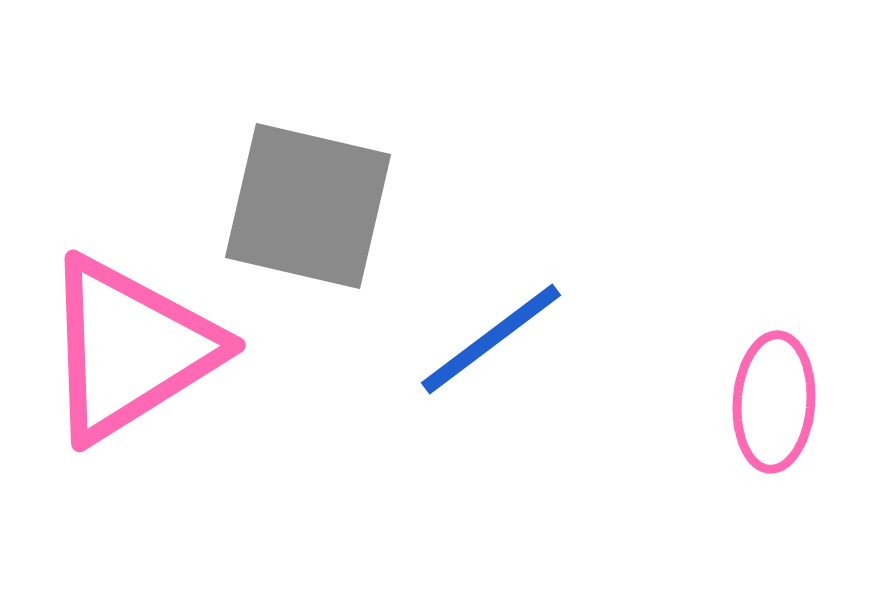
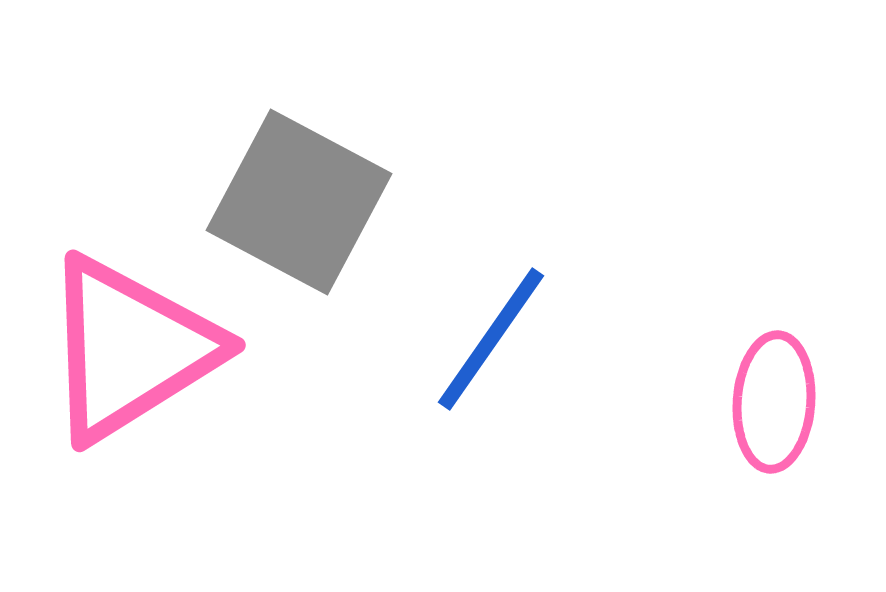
gray square: moved 9 px left, 4 px up; rotated 15 degrees clockwise
blue line: rotated 18 degrees counterclockwise
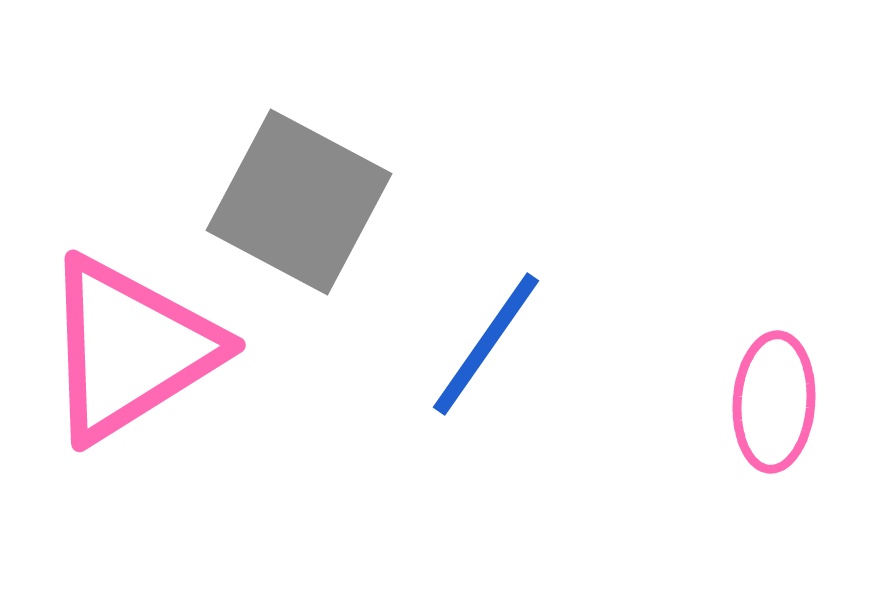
blue line: moved 5 px left, 5 px down
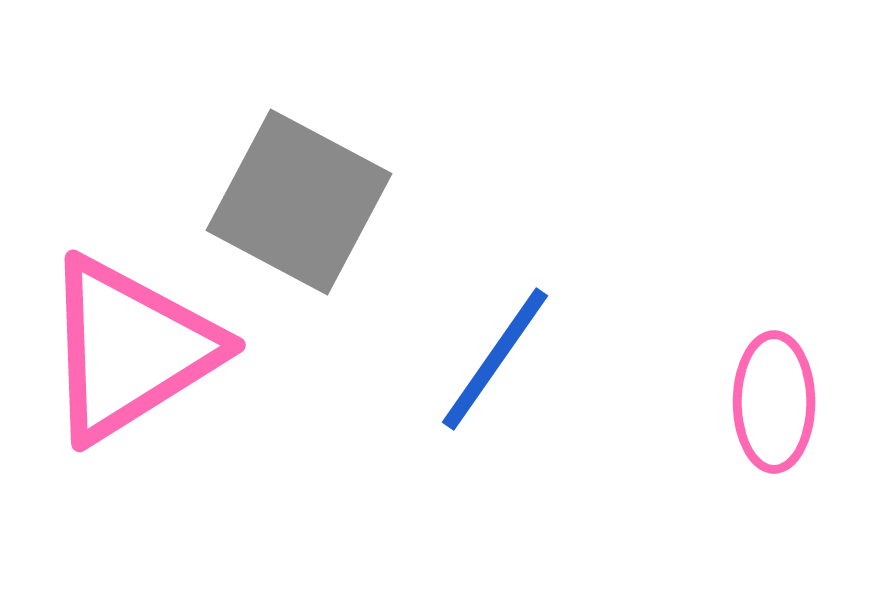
blue line: moved 9 px right, 15 px down
pink ellipse: rotated 4 degrees counterclockwise
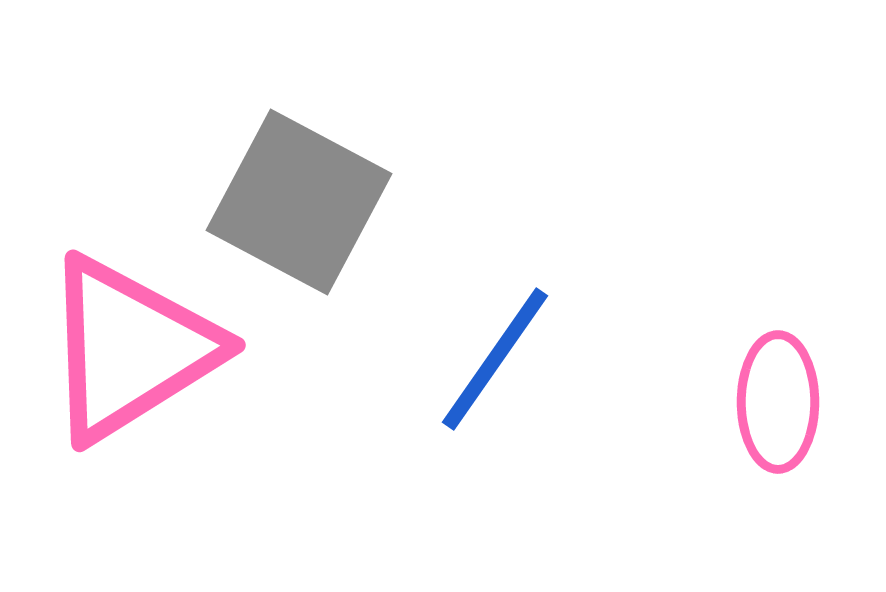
pink ellipse: moved 4 px right
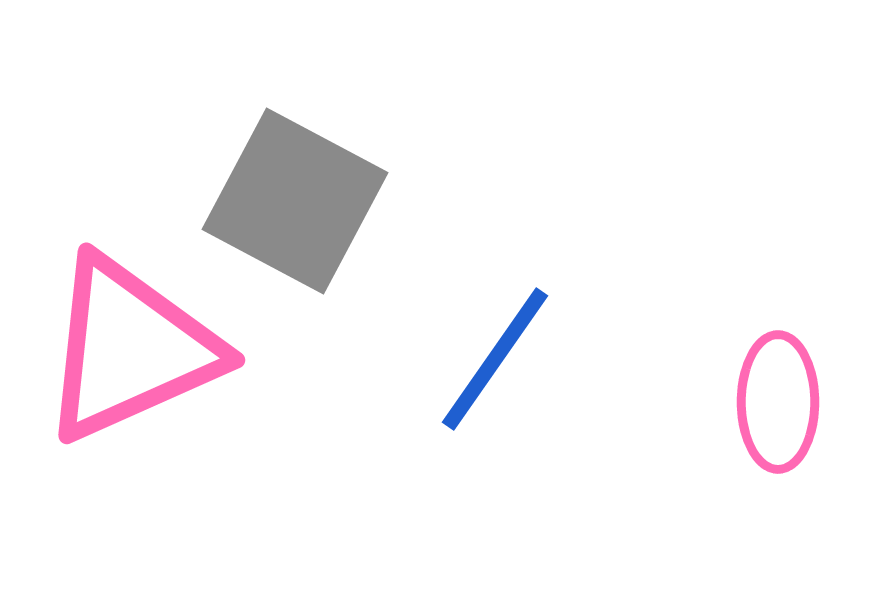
gray square: moved 4 px left, 1 px up
pink triangle: rotated 8 degrees clockwise
